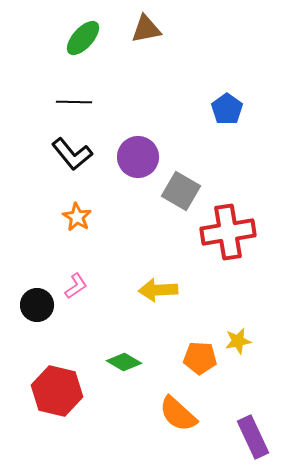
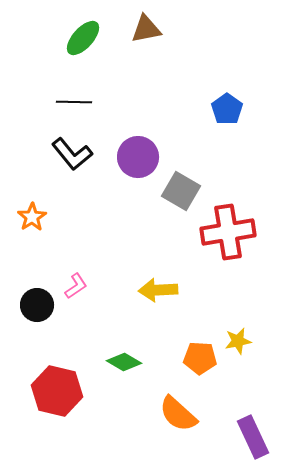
orange star: moved 45 px left; rotated 8 degrees clockwise
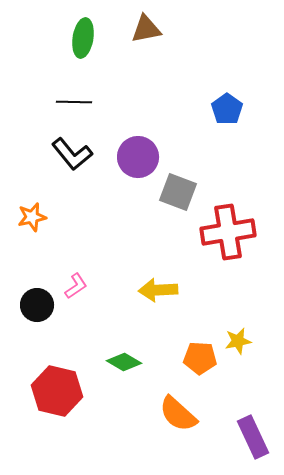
green ellipse: rotated 33 degrees counterclockwise
gray square: moved 3 px left, 1 px down; rotated 9 degrees counterclockwise
orange star: rotated 20 degrees clockwise
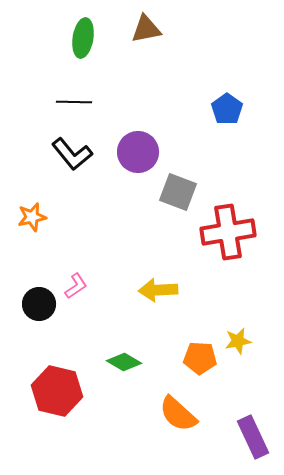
purple circle: moved 5 px up
black circle: moved 2 px right, 1 px up
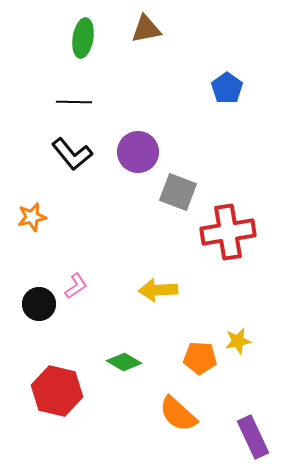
blue pentagon: moved 21 px up
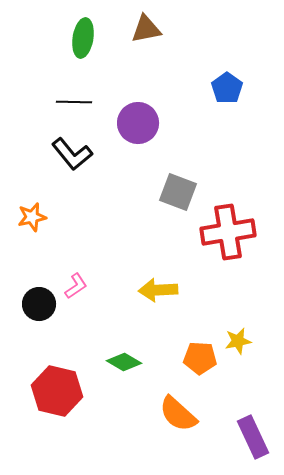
purple circle: moved 29 px up
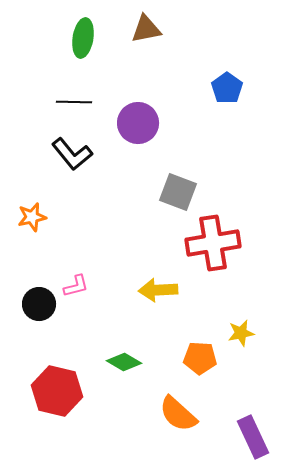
red cross: moved 15 px left, 11 px down
pink L-shape: rotated 20 degrees clockwise
yellow star: moved 3 px right, 8 px up
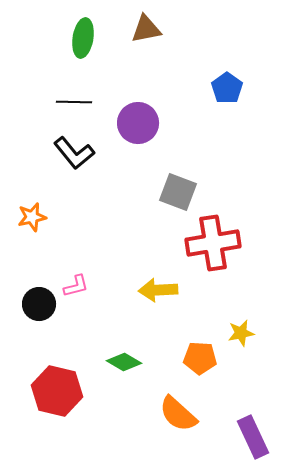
black L-shape: moved 2 px right, 1 px up
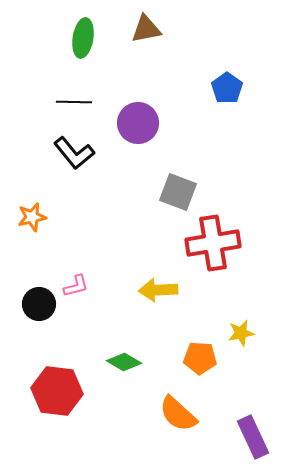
red hexagon: rotated 6 degrees counterclockwise
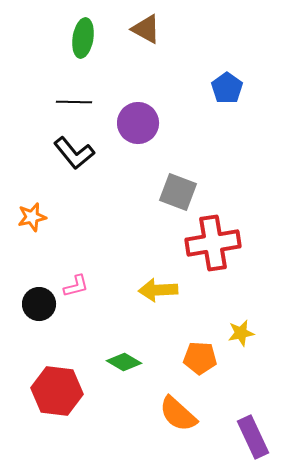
brown triangle: rotated 40 degrees clockwise
